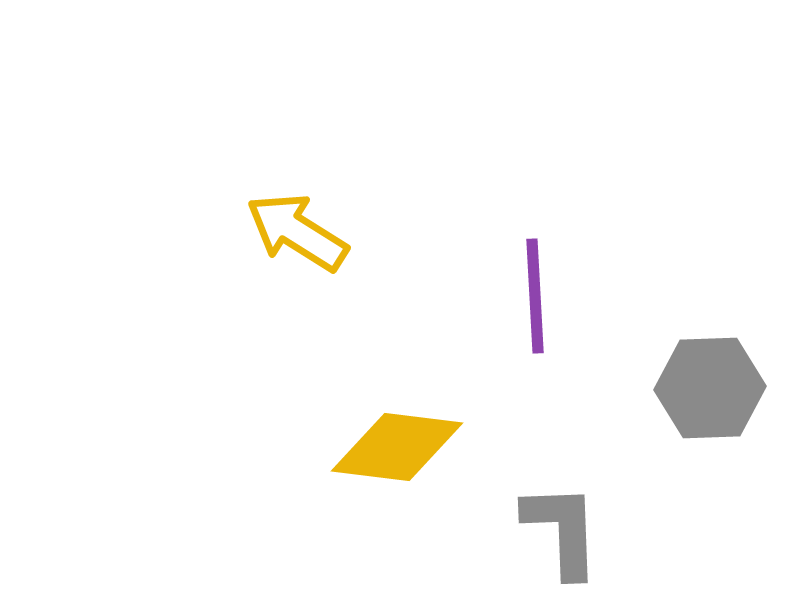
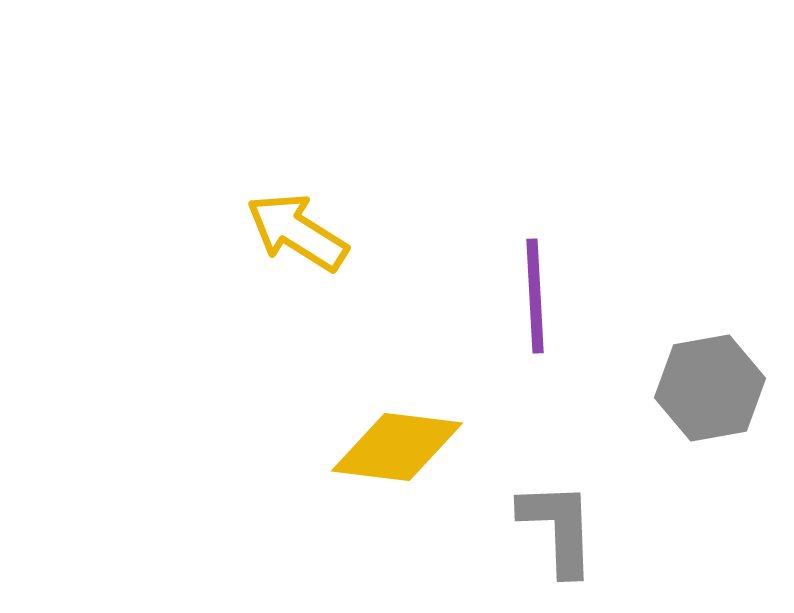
gray hexagon: rotated 8 degrees counterclockwise
gray L-shape: moved 4 px left, 2 px up
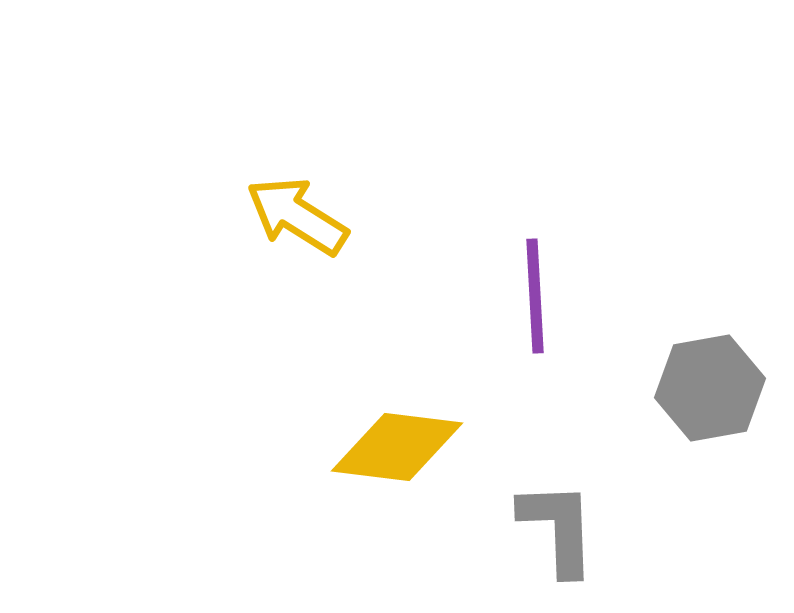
yellow arrow: moved 16 px up
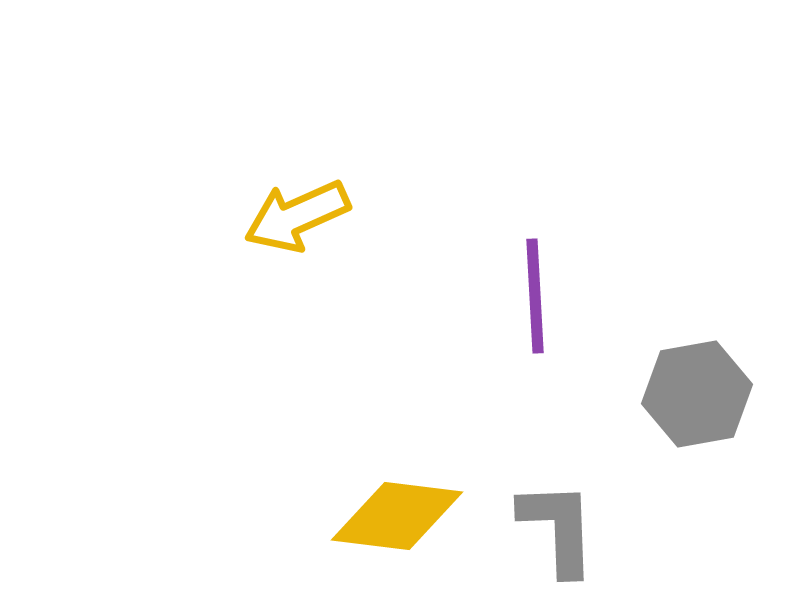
yellow arrow: rotated 56 degrees counterclockwise
gray hexagon: moved 13 px left, 6 px down
yellow diamond: moved 69 px down
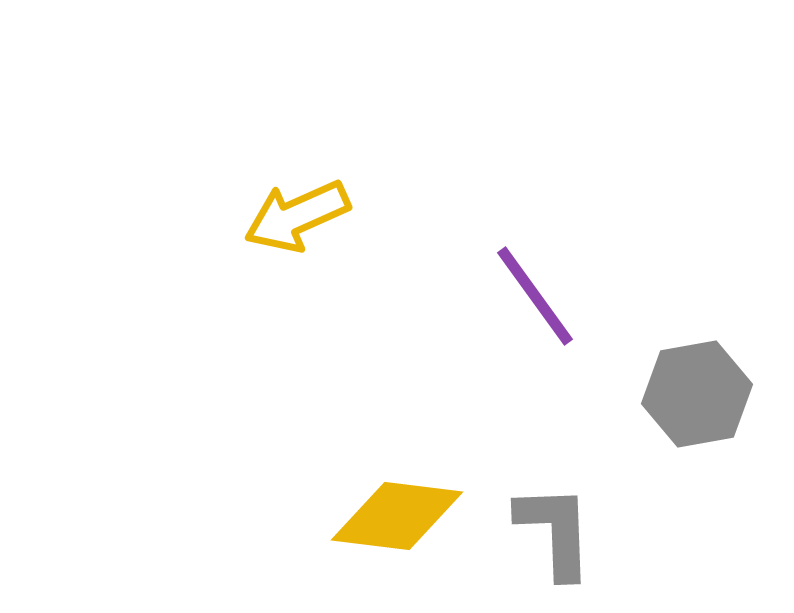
purple line: rotated 33 degrees counterclockwise
gray L-shape: moved 3 px left, 3 px down
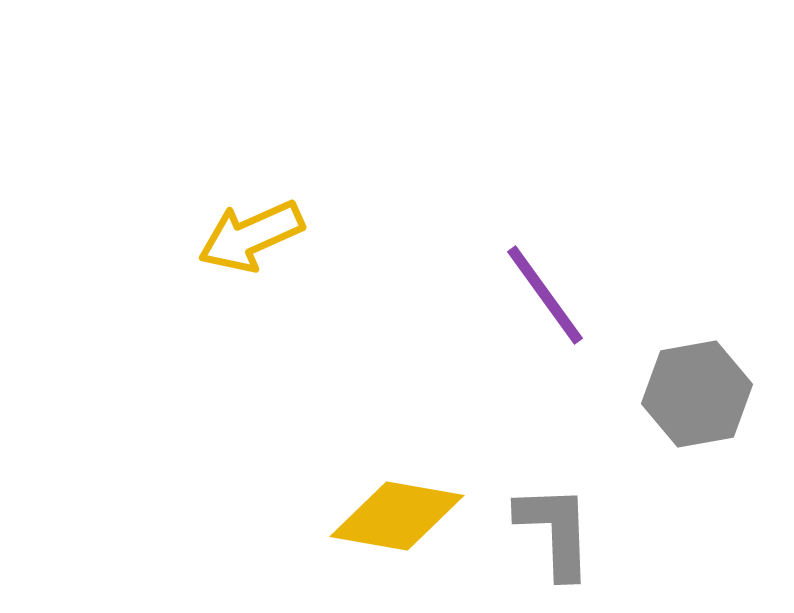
yellow arrow: moved 46 px left, 20 px down
purple line: moved 10 px right, 1 px up
yellow diamond: rotated 3 degrees clockwise
